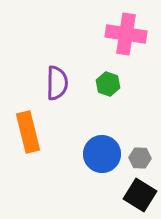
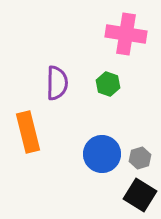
gray hexagon: rotated 20 degrees counterclockwise
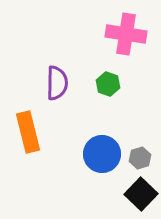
black square: moved 1 px right, 1 px up; rotated 12 degrees clockwise
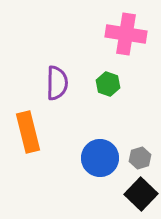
blue circle: moved 2 px left, 4 px down
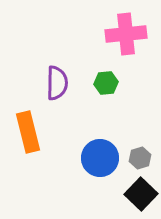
pink cross: rotated 15 degrees counterclockwise
green hexagon: moved 2 px left, 1 px up; rotated 25 degrees counterclockwise
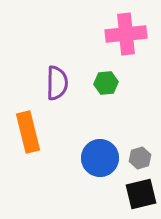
black square: rotated 32 degrees clockwise
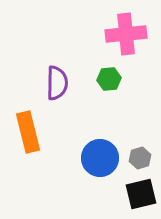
green hexagon: moved 3 px right, 4 px up
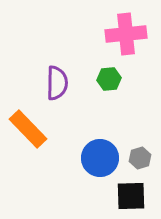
orange rectangle: moved 3 px up; rotated 30 degrees counterclockwise
black square: moved 10 px left, 2 px down; rotated 12 degrees clockwise
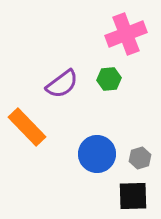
pink cross: rotated 15 degrees counterclockwise
purple semicircle: moved 5 px right, 1 px down; rotated 52 degrees clockwise
orange rectangle: moved 1 px left, 2 px up
blue circle: moved 3 px left, 4 px up
black square: moved 2 px right
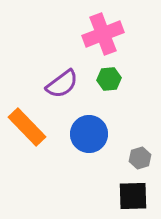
pink cross: moved 23 px left
blue circle: moved 8 px left, 20 px up
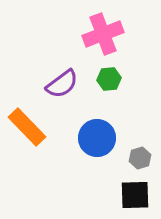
blue circle: moved 8 px right, 4 px down
black square: moved 2 px right, 1 px up
